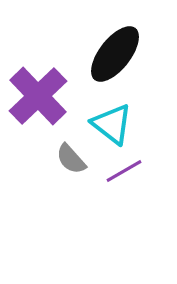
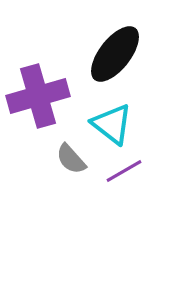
purple cross: rotated 28 degrees clockwise
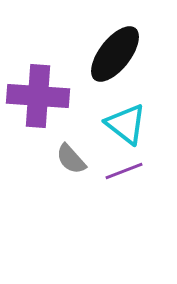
purple cross: rotated 20 degrees clockwise
cyan triangle: moved 14 px right
purple line: rotated 9 degrees clockwise
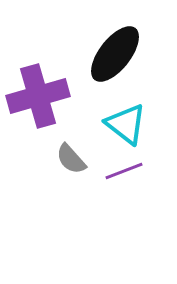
purple cross: rotated 20 degrees counterclockwise
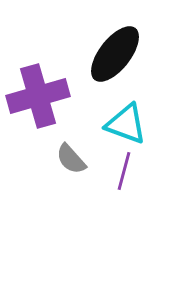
cyan triangle: rotated 18 degrees counterclockwise
purple line: rotated 54 degrees counterclockwise
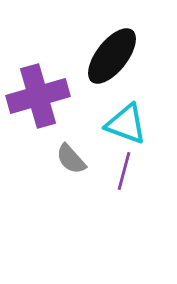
black ellipse: moved 3 px left, 2 px down
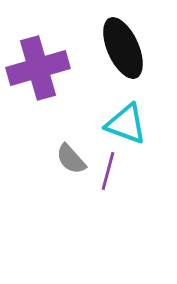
black ellipse: moved 11 px right, 8 px up; rotated 62 degrees counterclockwise
purple cross: moved 28 px up
purple line: moved 16 px left
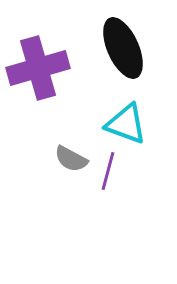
gray semicircle: rotated 20 degrees counterclockwise
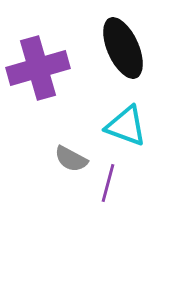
cyan triangle: moved 2 px down
purple line: moved 12 px down
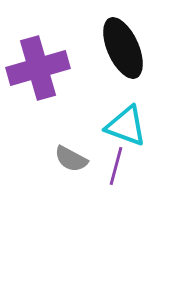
purple line: moved 8 px right, 17 px up
